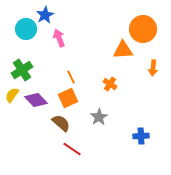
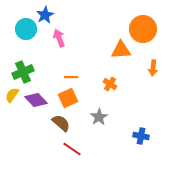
orange triangle: moved 2 px left
green cross: moved 1 px right, 2 px down; rotated 10 degrees clockwise
orange line: rotated 64 degrees counterclockwise
blue cross: rotated 14 degrees clockwise
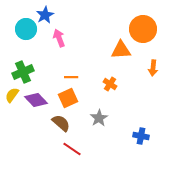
gray star: moved 1 px down
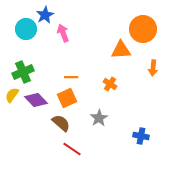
pink arrow: moved 4 px right, 5 px up
orange square: moved 1 px left
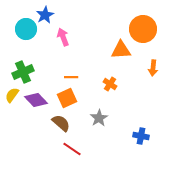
pink arrow: moved 4 px down
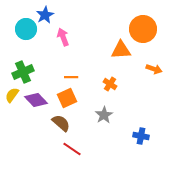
orange arrow: moved 1 px right, 1 px down; rotated 77 degrees counterclockwise
gray star: moved 5 px right, 3 px up
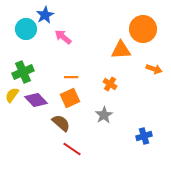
pink arrow: rotated 30 degrees counterclockwise
orange square: moved 3 px right
blue cross: moved 3 px right; rotated 28 degrees counterclockwise
